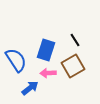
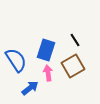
pink arrow: rotated 84 degrees clockwise
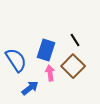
brown square: rotated 15 degrees counterclockwise
pink arrow: moved 2 px right
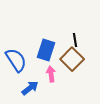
black line: rotated 24 degrees clockwise
brown square: moved 1 px left, 7 px up
pink arrow: moved 1 px right, 1 px down
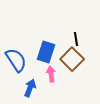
black line: moved 1 px right, 1 px up
blue rectangle: moved 2 px down
blue arrow: rotated 30 degrees counterclockwise
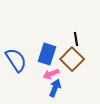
blue rectangle: moved 1 px right, 2 px down
pink arrow: rotated 105 degrees counterclockwise
blue arrow: moved 25 px right
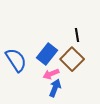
black line: moved 1 px right, 4 px up
blue rectangle: rotated 20 degrees clockwise
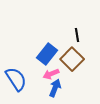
blue semicircle: moved 19 px down
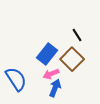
black line: rotated 24 degrees counterclockwise
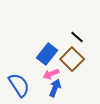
black line: moved 2 px down; rotated 16 degrees counterclockwise
blue semicircle: moved 3 px right, 6 px down
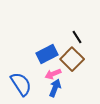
black line: rotated 16 degrees clockwise
blue rectangle: rotated 25 degrees clockwise
pink arrow: moved 2 px right
blue semicircle: moved 2 px right, 1 px up
